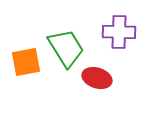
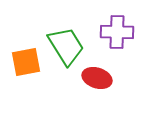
purple cross: moved 2 px left
green trapezoid: moved 2 px up
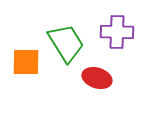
green trapezoid: moved 3 px up
orange square: rotated 12 degrees clockwise
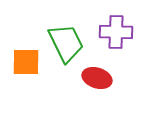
purple cross: moved 1 px left
green trapezoid: rotated 6 degrees clockwise
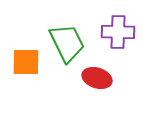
purple cross: moved 2 px right
green trapezoid: moved 1 px right
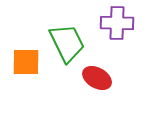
purple cross: moved 1 px left, 9 px up
red ellipse: rotated 12 degrees clockwise
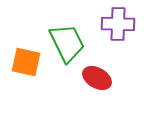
purple cross: moved 1 px right, 1 px down
orange square: rotated 12 degrees clockwise
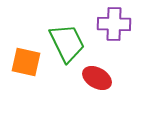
purple cross: moved 4 px left
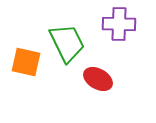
purple cross: moved 5 px right
red ellipse: moved 1 px right, 1 px down
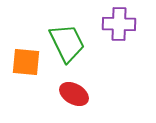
orange square: rotated 8 degrees counterclockwise
red ellipse: moved 24 px left, 15 px down
